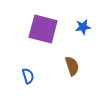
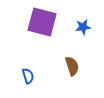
purple square: moved 1 px left, 7 px up
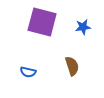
blue semicircle: moved 4 px up; rotated 119 degrees clockwise
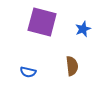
blue star: moved 2 px down; rotated 14 degrees counterclockwise
brown semicircle: rotated 12 degrees clockwise
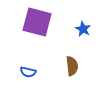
purple square: moved 5 px left
blue star: rotated 21 degrees counterclockwise
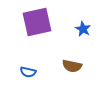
purple square: rotated 28 degrees counterclockwise
brown semicircle: rotated 108 degrees clockwise
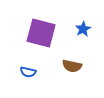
purple square: moved 4 px right, 11 px down; rotated 28 degrees clockwise
blue star: rotated 14 degrees clockwise
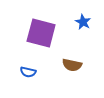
blue star: moved 7 px up; rotated 14 degrees counterclockwise
brown semicircle: moved 1 px up
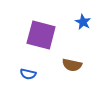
purple square: moved 2 px down
blue semicircle: moved 2 px down
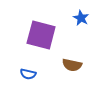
blue star: moved 2 px left, 4 px up
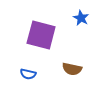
brown semicircle: moved 4 px down
